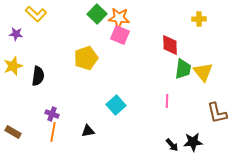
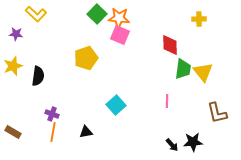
black triangle: moved 2 px left, 1 px down
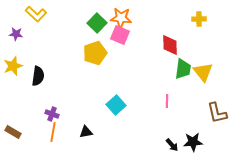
green square: moved 9 px down
orange star: moved 2 px right
yellow pentagon: moved 9 px right, 5 px up
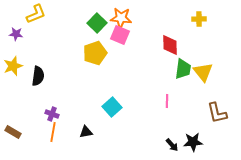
yellow L-shape: rotated 65 degrees counterclockwise
cyan square: moved 4 px left, 2 px down
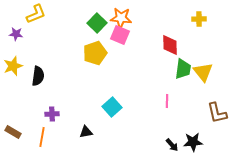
purple cross: rotated 24 degrees counterclockwise
orange line: moved 11 px left, 5 px down
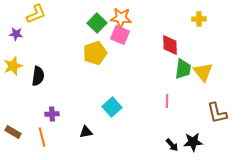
orange line: rotated 24 degrees counterclockwise
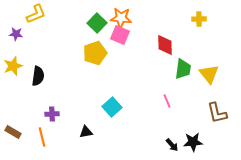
red diamond: moved 5 px left
yellow triangle: moved 6 px right, 2 px down
pink line: rotated 24 degrees counterclockwise
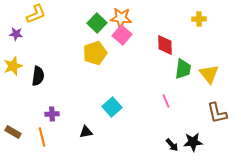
pink square: moved 2 px right; rotated 18 degrees clockwise
pink line: moved 1 px left
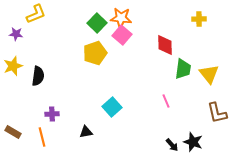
black star: rotated 24 degrees clockwise
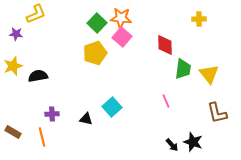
pink square: moved 2 px down
black semicircle: rotated 108 degrees counterclockwise
black triangle: moved 13 px up; rotated 24 degrees clockwise
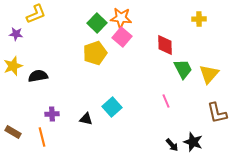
green trapezoid: rotated 35 degrees counterclockwise
yellow triangle: rotated 20 degrees clockwise
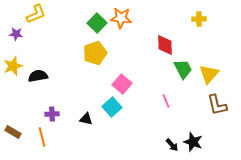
pink square: moved 47 px down
brown L-shape: moved 8 px up
